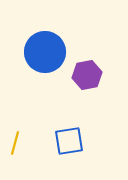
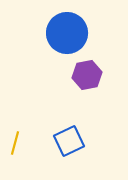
blue circle: moved 22 px right, 19 px up
blue square: rotated 16 degrees counterclockwise
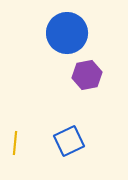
yellow line: rotated 10 degrees counterclockwise
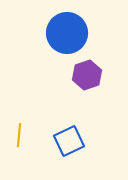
purple hexagon: rotated 8 degrees counterclockwise
yellow line: moved 4 px right, 8 px up
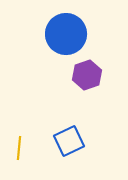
blue circle: moved 1 px left, 1 px down
yellow line: moved 13 px down
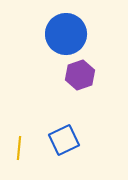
purple hexagon: moved 7 px left
blue square: moved 5 px left, 1 px up
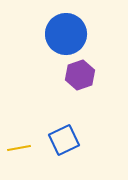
yellow line: rotated 75 degrees clockwise
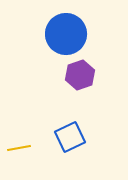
blue square: moved 6 px right, 3 px up
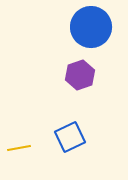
blue circle: moved 25 px right, 7 px up
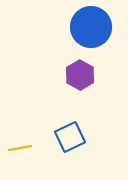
purple hexagon: rotated 12 degrees counterclockwise
yellow line: moved 1 px right
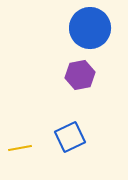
blue circle: moved 1 px left, 1 px down
purple hexagon: rotated 20 degrees clockwise
